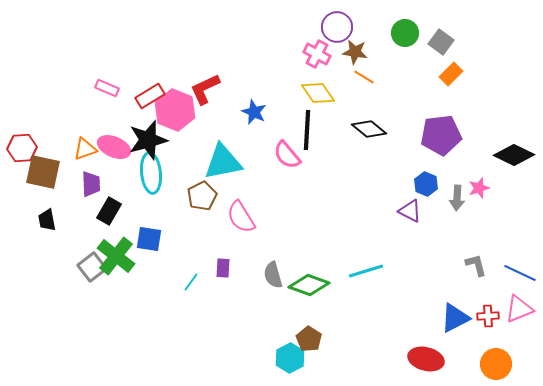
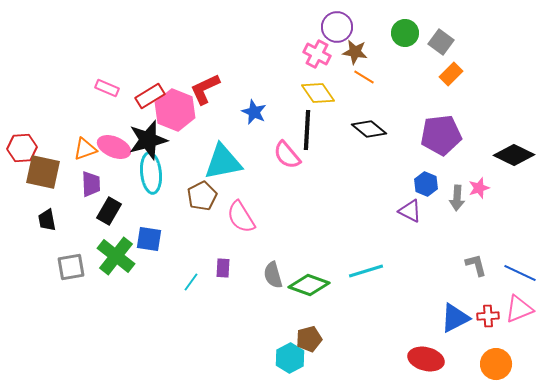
gray square at (92, 267): moved 21 px left; rotated 28 degrees clockwise
brown pentagon at (309, 339): rotated 25 degrees clockwise
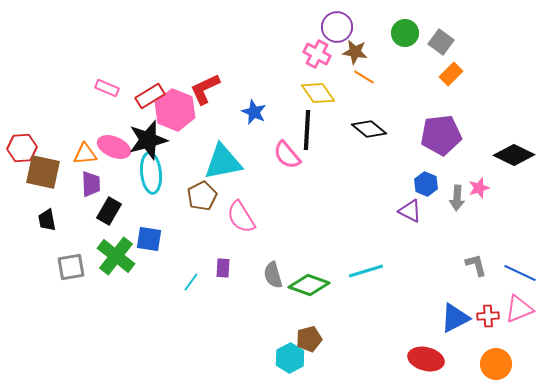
orange triangle at (85, 149): moved 5 px down; rotated 15 degrees clockwise
